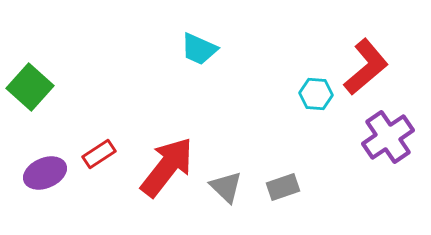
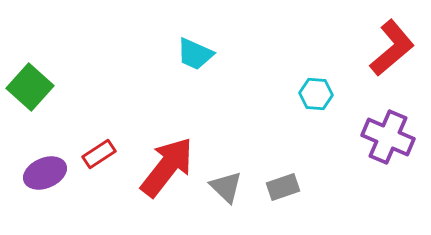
cyan trapezoid: moved 4 px left, 5 px down
red L-shape: moved 26 px right, 19 px up
purple cross: rotated 33 degrees counterclockwise
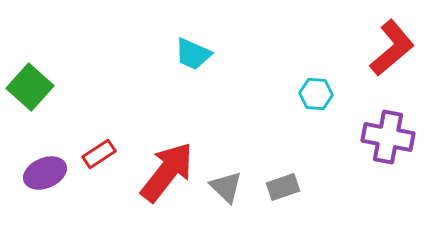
cyan trapezoid: moved 2 px left
purple cross: rotated 12 degrees counterclockwise
red arrow: moved 5 px down
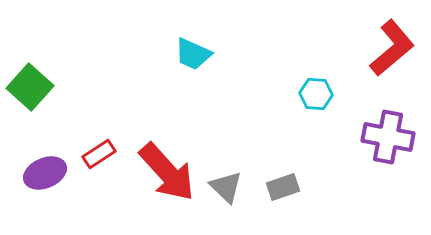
red arrow: rotated 100 degrees clockwise
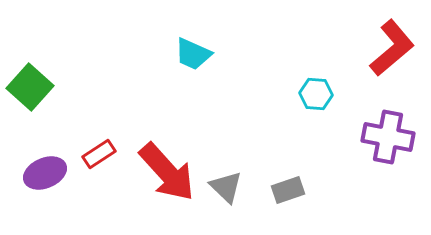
gray rectangle: moved 5 px right, 3 px down
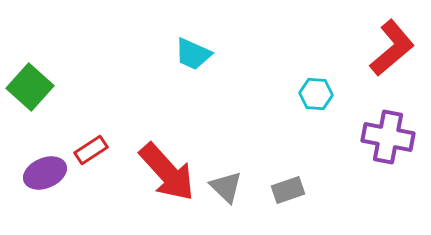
red rectangle: moved 8 px left, 4 px up
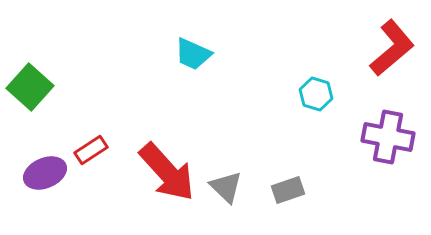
cyan hexagon: rotated 12 degrees clockwise
